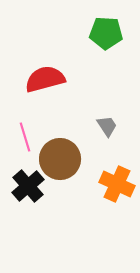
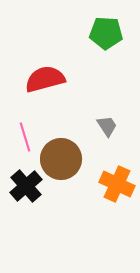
brown circle: moved 1 px right
black cross: moved 2 px left
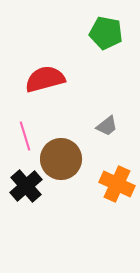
green pentagon: rotated 8 degrees clockwise
gray trapezoid: rotated 85 degrees clockwise
pink line: moved 1 px up
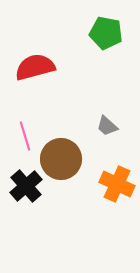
red semicircle: moved 10 px left, 12 px up
gray trapezoid: rotated 80 degrees clockwise
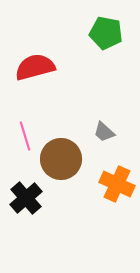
gray trapezoid: moved 3 px left, 6 px down
black cross: moved 12 px down
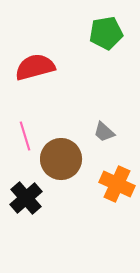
green pentagon: rotated 20 degrees counterclockwise
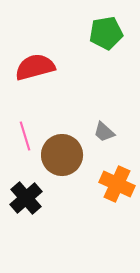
brown circle: moved 1 px right, 4 px up
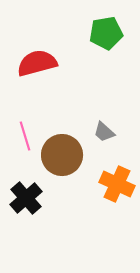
red semicircle: moved 2 px right, 4 px up
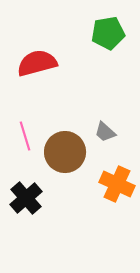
green pentagon: moved 2 px right
gray trapezoid: moved 1 px right
brown circle: moved 3 px right, 3 px up
